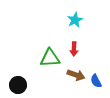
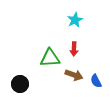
brown arrow: moved 2 px left
black circle: moved 2 px right, 1 px up
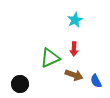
green triangle: rotated 20 degrees counterclockwise
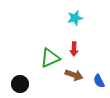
cyan star: moved 2 px up; rotated 14 degrees clockwise
blue semicircle: moved 3 px right
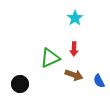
cyan star: rotated 21 degrees counterclockwise
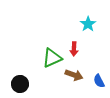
cyan star: moved 13 px right, 6 px down
green triangle: moved 2 px right
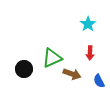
red arrow: moved 16 px right, 4 px down
brown arrow: moved 2 px left, 1 px up
black circle: moved 4 px right, 15 px up
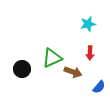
cyan star: rotated 21 degrees clockwise
black circle: moved 2 px left
brown arrow: moved 1 px right, 2 px up
blue semicircle: moved 6 px down; rotated 112 degrees counterclockwise
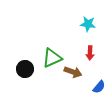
cyan star: rotated 21 degrees clockwise
black circle: moved 3 px right
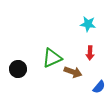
black circle: moved 7 px left
